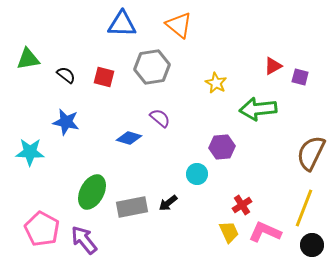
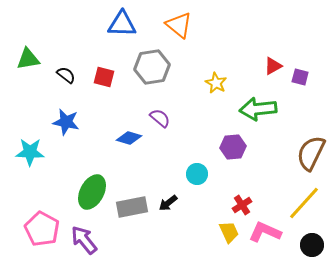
purple hexagon: moved 11 px right
yellow line: moved 5 px up; rotated 21 degrees clockwise
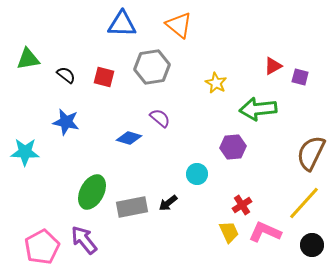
cyan star: moved 5 px left
pink pentagon: moved 18 px down; rotated 16 degrees clockwise
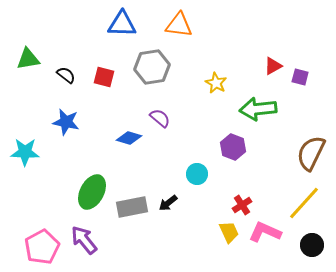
orange triangle: rotated 32 degrees counterclockwise
purple hexagon: rotated 25 degrees clockwise
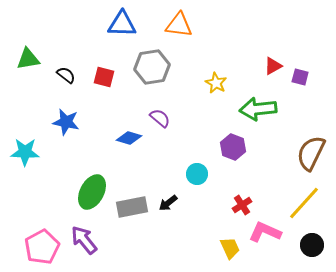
yellow trapezoid: moved 1 px right, 16 px down
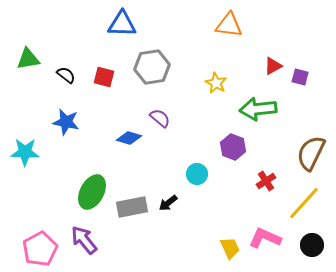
orange triangle: moved 50 px right
red cross: moved 24 px right, 24 px up
pink L-shape: moved 6 px down
pink pentagon: moved 2 px left, 2 px down
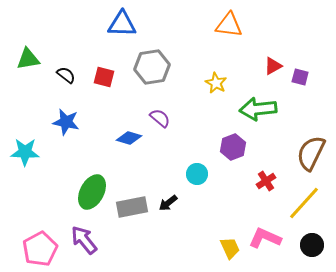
purple hexagon: rotated 20 degrees clockwise
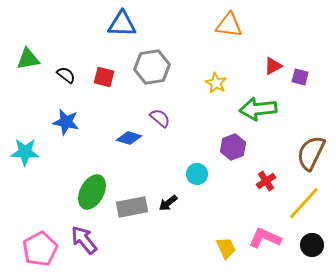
yellow trapezoid: moved 4 px left
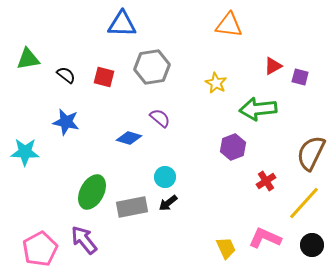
cyan circle: moved 32 px left, 3 px down
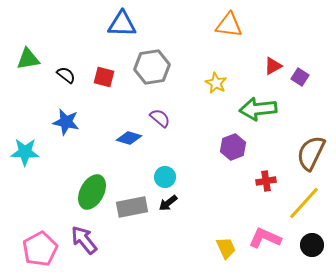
purple square: rotated 18 degrees clockwise
red cross: rotated 24 degrees clockwise
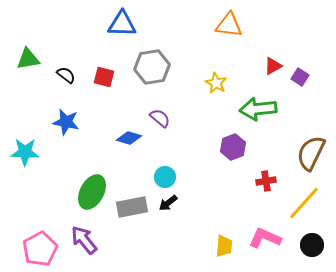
yellow trapezoid: moved 2 px left, 2 px up; rotated 30 degrees clockwise
